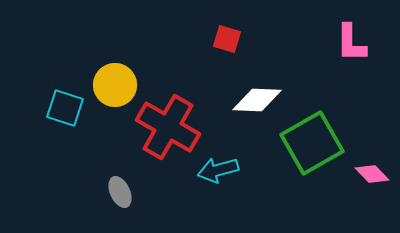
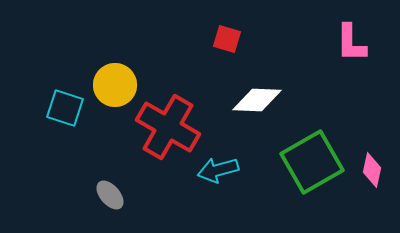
green square: moved 19 px down
pink diamond: moved 4 px up; rotated 56 degrees clockwise
gray ellipse: moved 10 px left, 3 px down; rotated 16 degrees counterclockwise
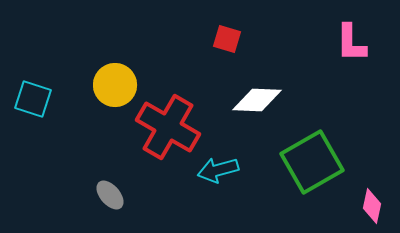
cyan square: moved 32 px left, 9 px up
pink diamond: moved 36 px down
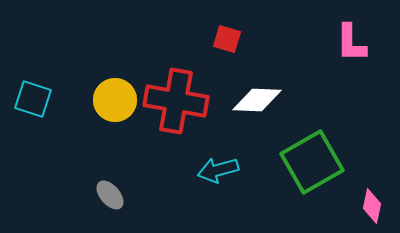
yellow circle: moved 15 px down
red cross: moved 8 px right, 26 px up; rotated 20 degrees counterclockwise
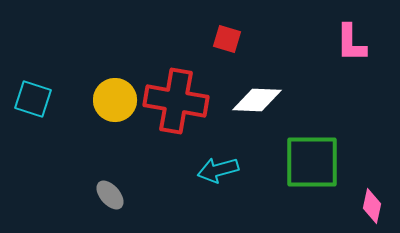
green square: rotated 30 degrees clockwise
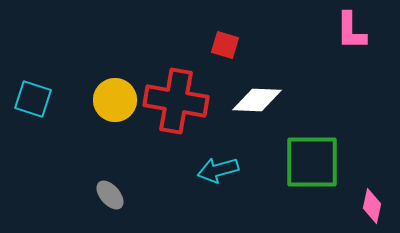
red square: moved 2 px left, 6 px down
pink L-shape: moved 12 px up
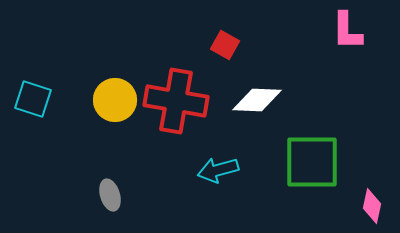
pink L-shape: moved 4 px left
red square: rotated 12 degrees clockwise
gray ellipse: rotated 24 degrees clockwise
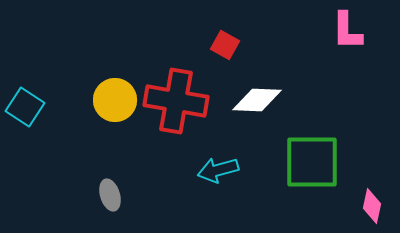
cyan square: moved 8 px left, 8 px down; rotated 15 degrees clockwise
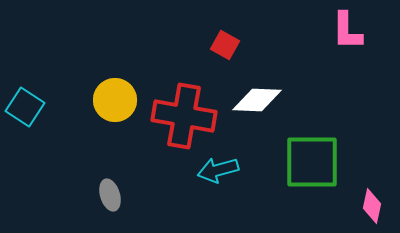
red cross: moved 8 px right, 15 px down
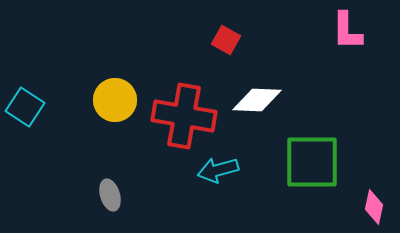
red square: moved 1 px right, 5 px up
pink diamond: moved 2 px right, 1 px down
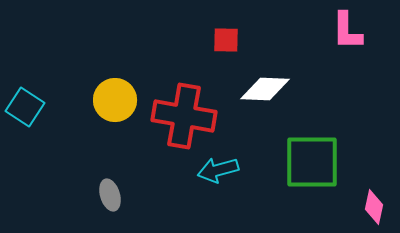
red square: rotated 28 degrees counterclockwise
white diamond: moved 8 px right, 11 px up
